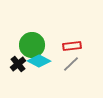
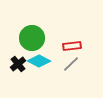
green circle: moved 7 px up
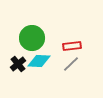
cyan diamond: rotated 25 degrees counterclockwise
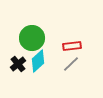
cyan diamond: moved 1 px left; rotated 45 degrees counterclockwise
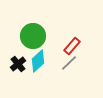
green circle: moved 1 px right, 2 px up
red rectangle: rotated 42 degrees counterclockwise
gray line: moved 2 px left, 1 px up
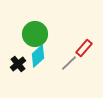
green circle: moved 2 px right, 2 px up
red rectangle: moved 12 px right, 2 px down
cyan diamond: moved 5 px up
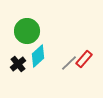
green circle: moved 8 px left, 3 px up
red rectangle: moved 11 px down
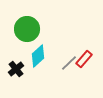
green circle: moved 2 px up
black cross: moved 2 px left, 5 px down
